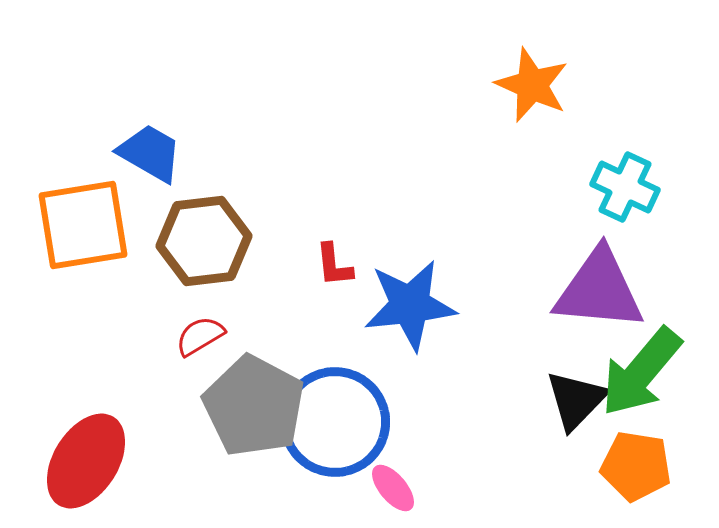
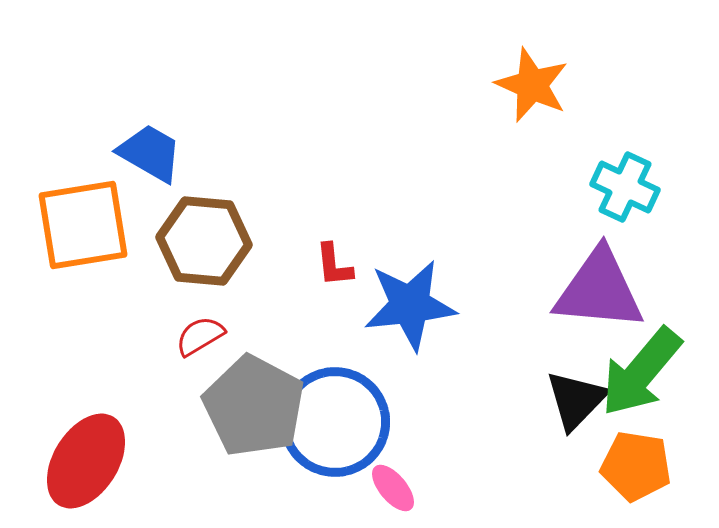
brown hexagon: rotated 12 degrees clockwise
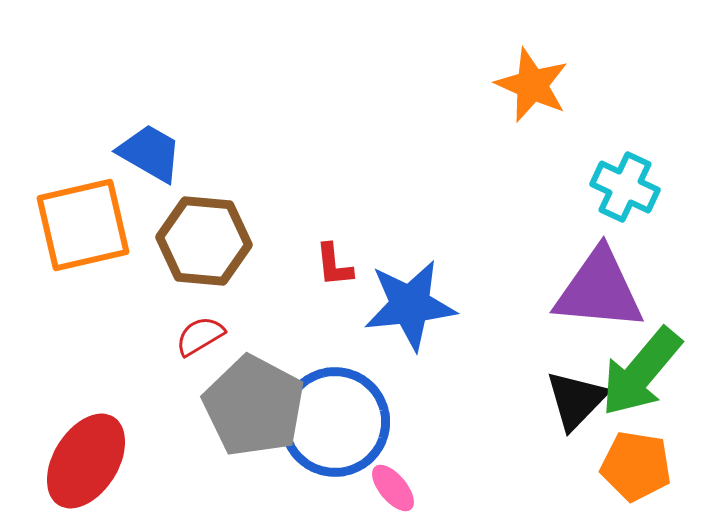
orange square: rotated 4 degrees counterclockwise
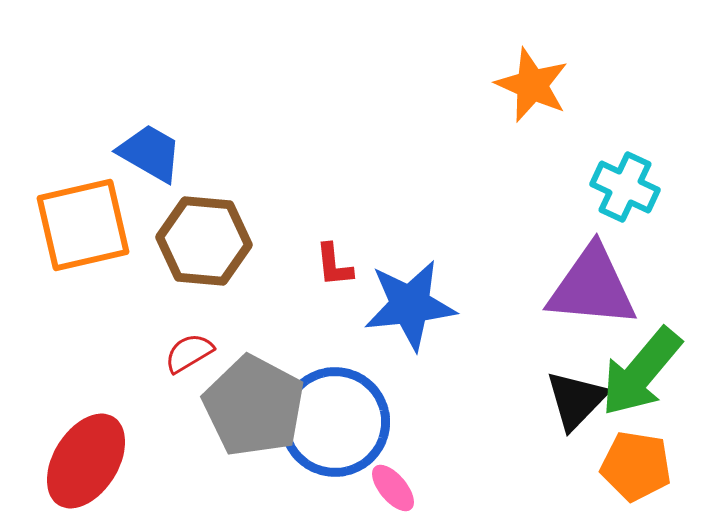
purple triangle: moved 7 px left, 3 px up
red semicircle: moved 11 px left, 17 px down
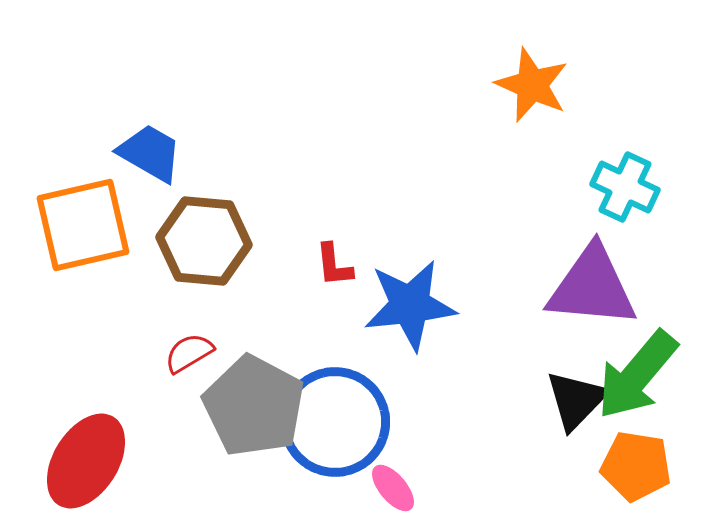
green arrow: moved 4 px left, 3 px down
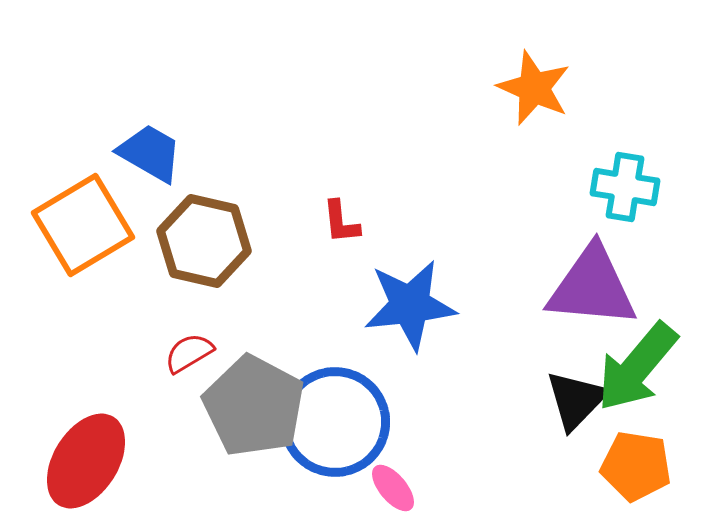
orange star: moved 2 px right, 3 px down
cyan cross: rotated 16 degrees counterclockwise
orange square: rotated 18 degrees counterclockwise
brown hexagon: rotated 8 degrees clockwise
red L-shape: moved 7 px right, 43 px up
green arrow: moved 8 px up
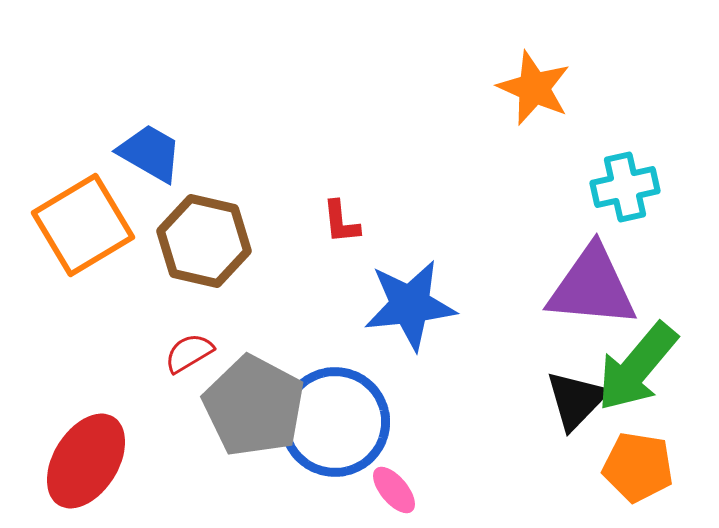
cyan cross: rotated 22 degrees counterclockwise
orange pentagon: moved 2 px right, 1 px down
pink ellipse: moved 1 px right, 2 px down
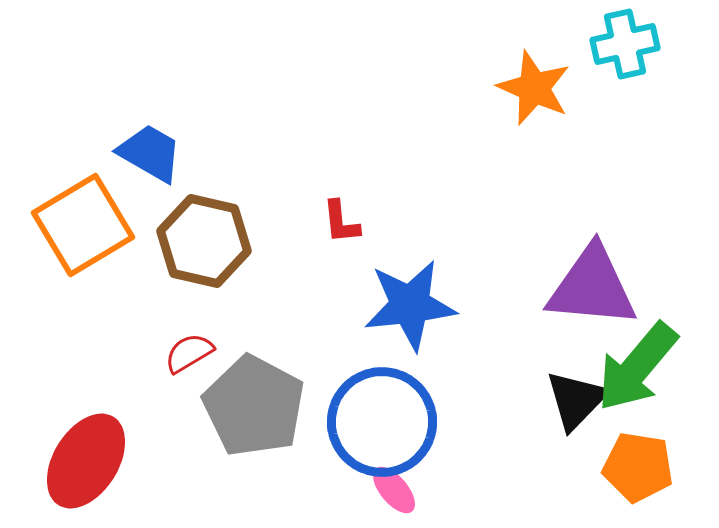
cyan cross: moved 143 px up
blue circle: moved 47 px right
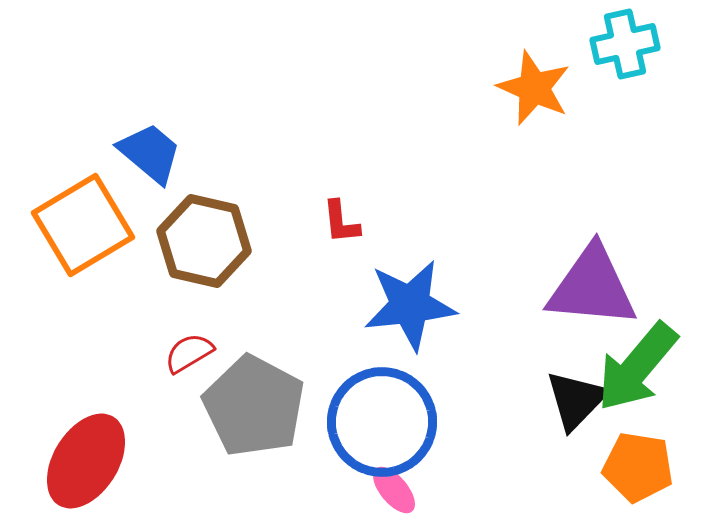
blue trapezoid: rotated 10 degrees clockwise
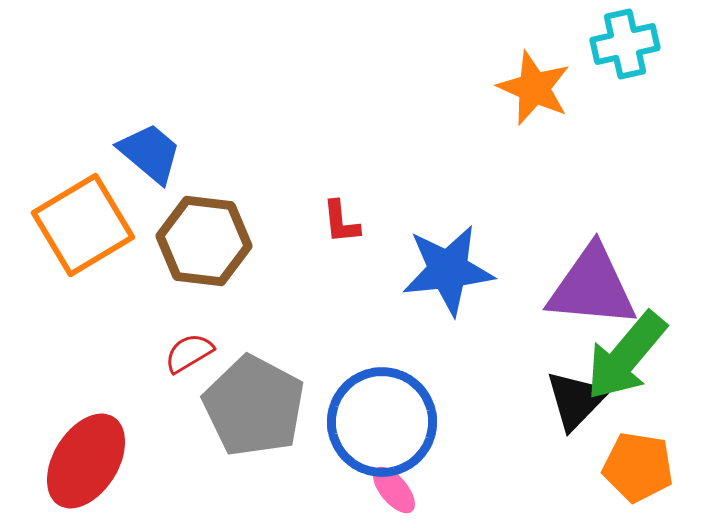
brown hexagon: rotated 6 degrees counterclockwise
blue star: moved 38 px right, 35 px up
green arrow: moved 11 px left, 11 px up
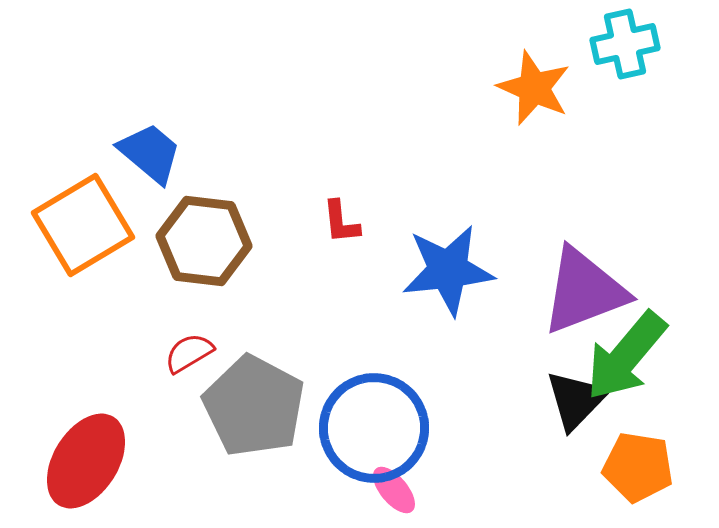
purple triangle: moved 8 px left, 4 px down; rotated 26 degrees counterclockwise
blue circle: moved 8 px left, 6 px down
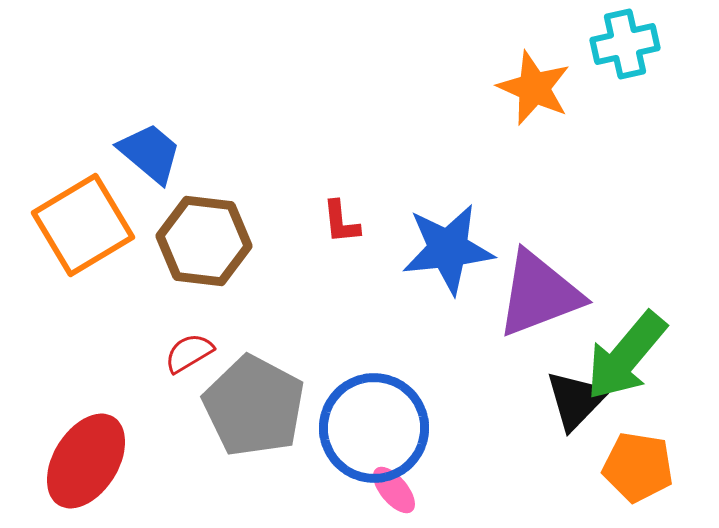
blue star: moved 21 px up
purple triangle: moved 45 px left, 3 px down
